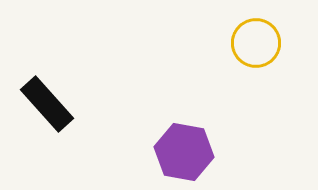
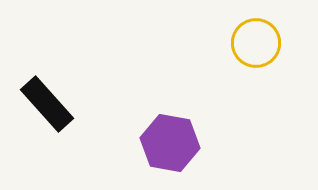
purple hexagon: moved 14 px left, 9 px up
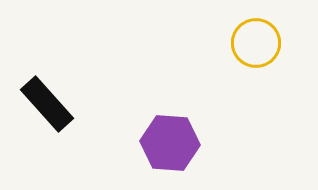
purple hexagon: rotated 6 degrees counterclockwise
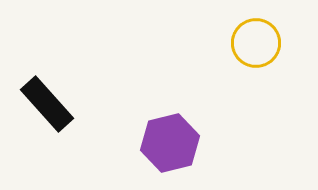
purple hexagon: rotated 18 degrees counterclockwise
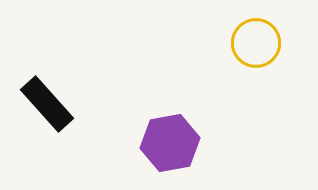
purple hexagon: rotated 4 degrees clockwise
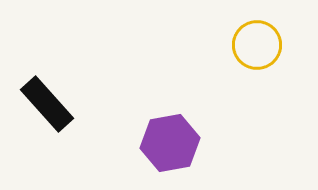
yellow circle: moved 1 px right, 2 px down
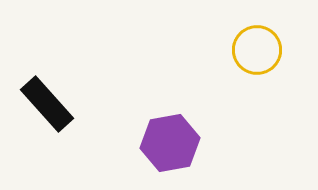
yellow circle: moved 5 px down
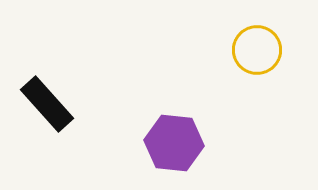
purple hexagon: moved 4 px right; rotated 16 degrees clockwise
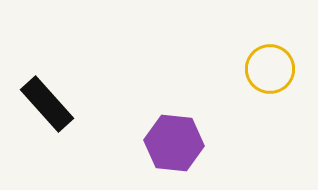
yellow circle: moved 13 px right, 19 px down
